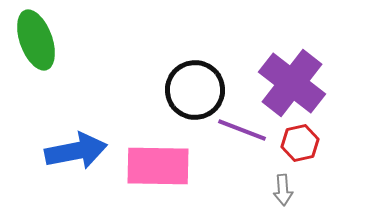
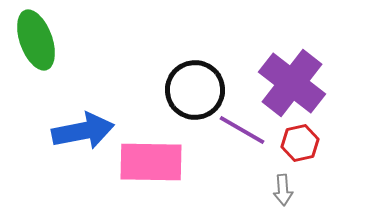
purple line: rotated 9 degrees clockwise
blue arrow: moved 7 px right, 20 px up
pink rectangle: moved 7 px left, 4 px up
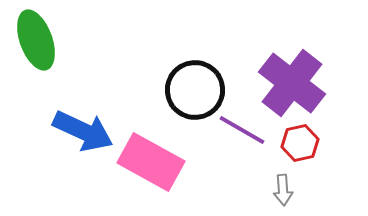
blue arrow: rotated 36 degrees clockwise
pink rectangle: rotated 28 degrees clockwise
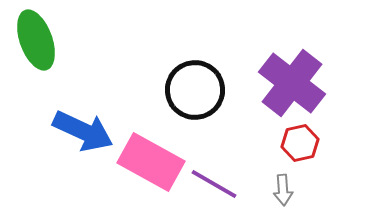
purple line: moved 28 px left, 54 px down
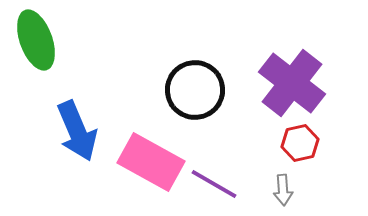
blue arrow: moved 6 px left; rotated 42 degrees clockwise
